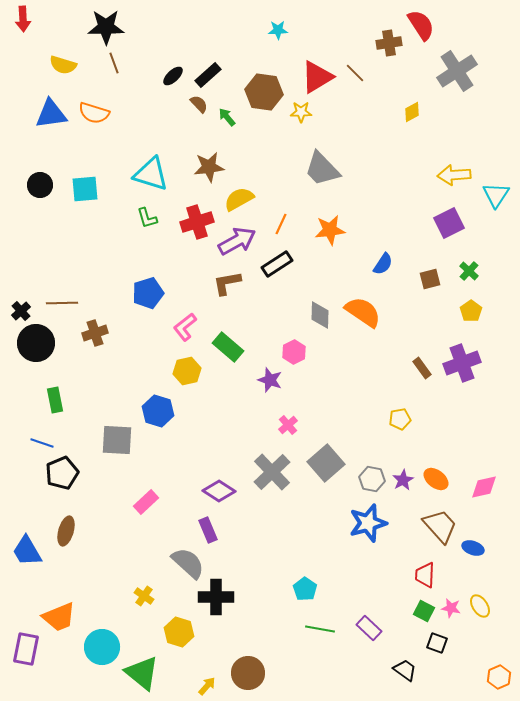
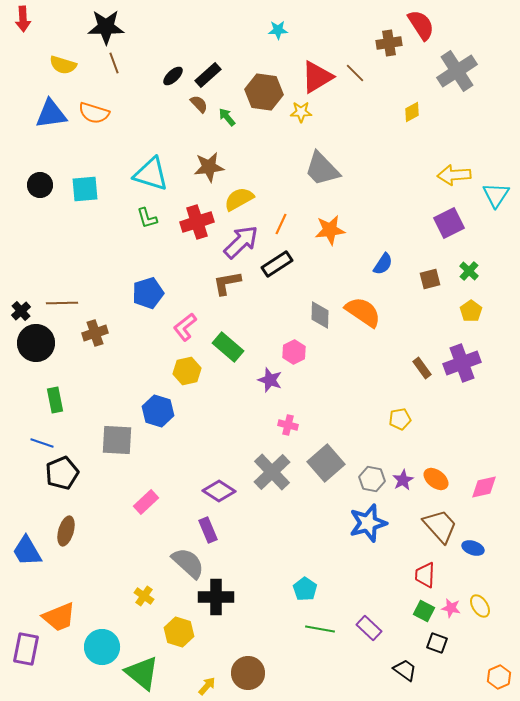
purple arrow at (237, 241): moved 4 px right, 1 px down; rotated 15 degrees counterclockwise
pink cross at (288, 425): rotated 36 degrees counterclockwise
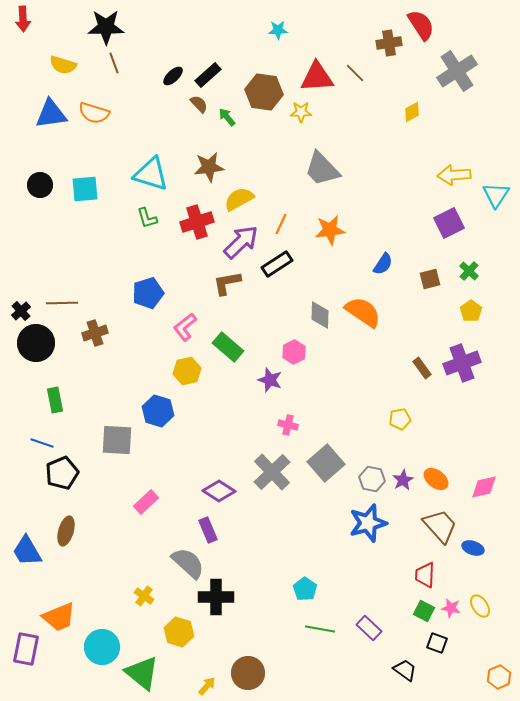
red triangle at (317, 77): rotated 27 degrees clockwise
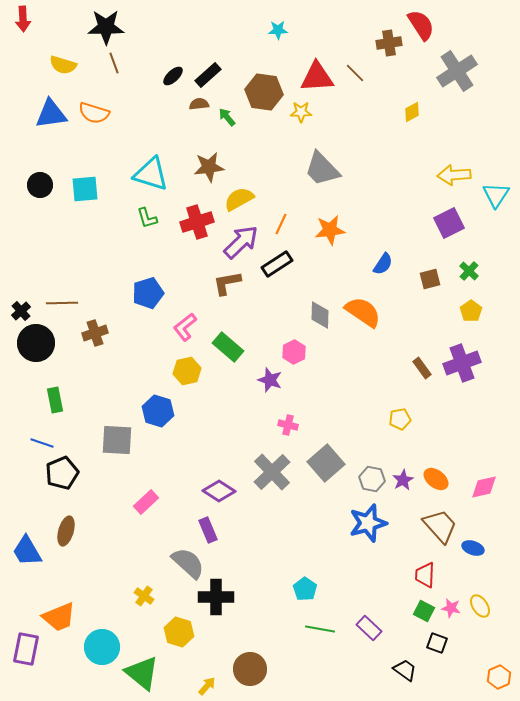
brown semicircle at (199, 104): rotated 54 degrees counterclockwise
brown circle at (248, 673): moved 2 px right, 4 px up
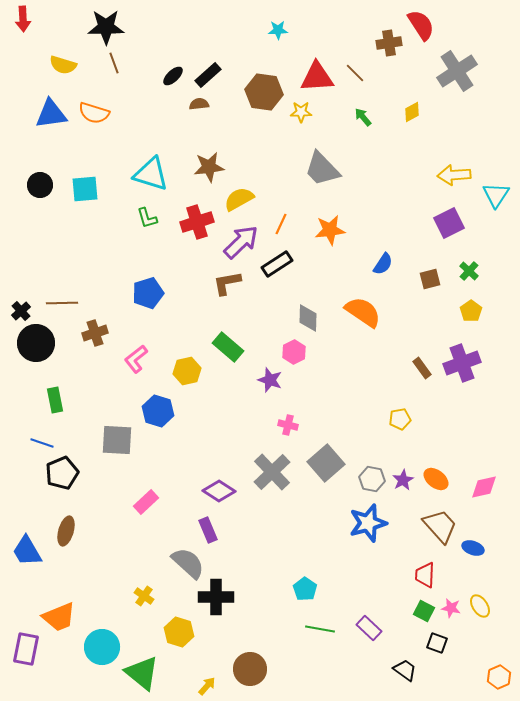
green arrow at (227, 117): moved 136 px right
gray diamond at (320, 315): moved 12 px left, 3 px down
pink L-shape at (185, 327): moved 49 px left, 32 px down
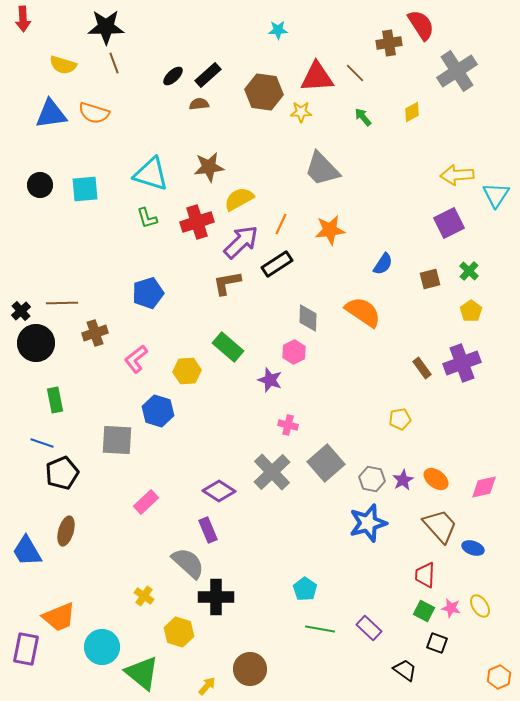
yellow arrow at (454, 175): moved 3 px right
yellow hexagon at (187, 371): rotated 8 degrees clockwise
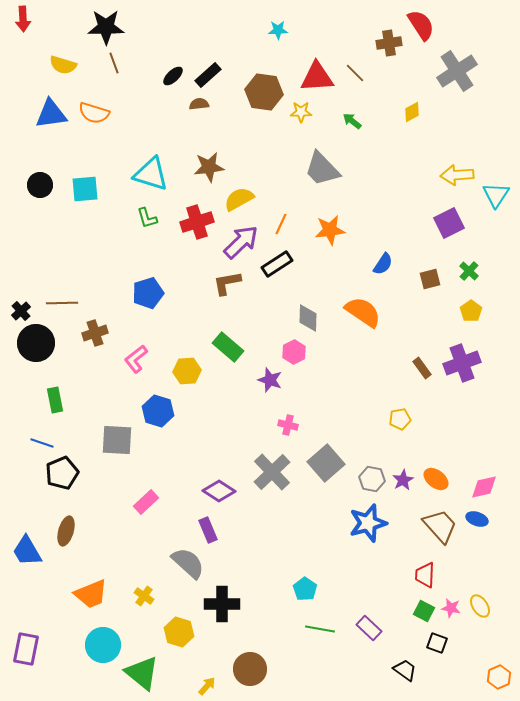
green arrow at (363, 117): moved 11 px left, 4 px down; rotated 12 degrees counterclockwise
blue ellipse at (473, 548): moved 4 px right, 29 px up
black cross at (216, 597): moved 6 px right, 7 px down
orange trapezoid at (59, 617): moved 32 px right, 23 px up
cyan circle at (102, 647): moved 1 px right, 2 px up
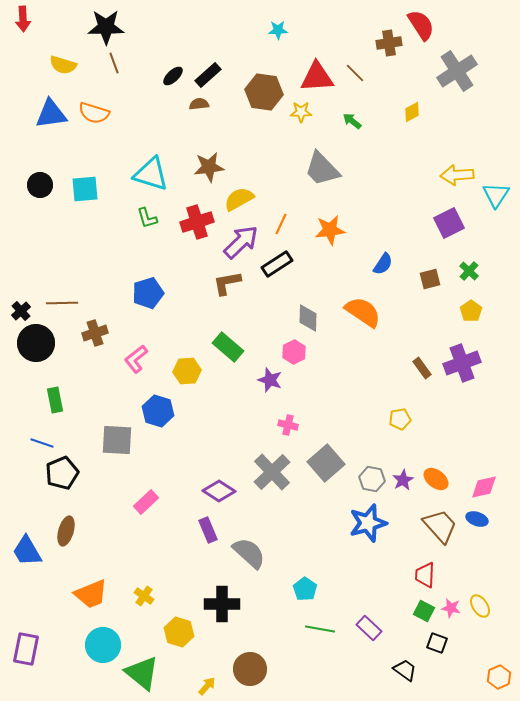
gray semicircle at (188, 563): moved 61 px right, 10 px up
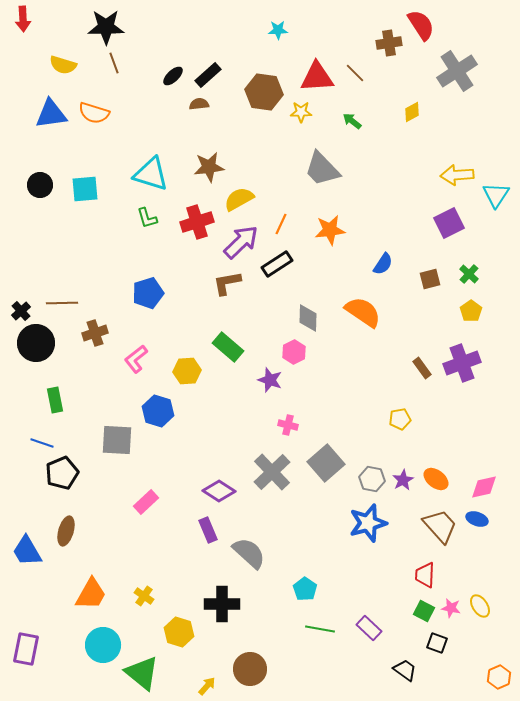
green cross at (469, 271): moved 3 px down
orange trapezoid at (91, 594): rotated 39 degrees counterclockwise
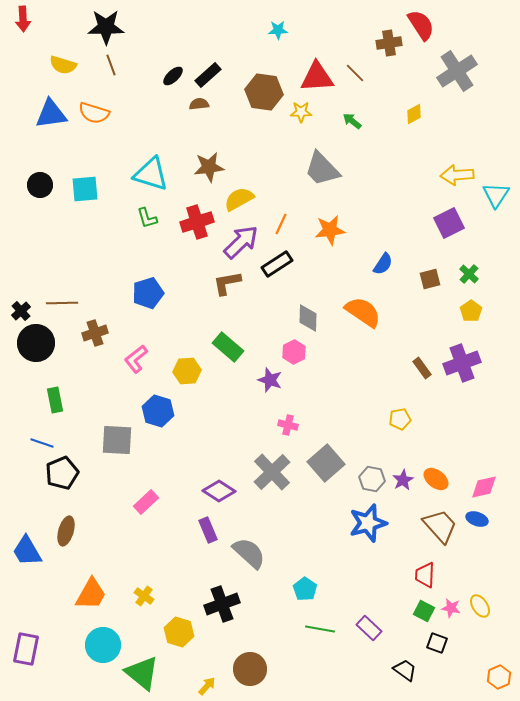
brown line at (114, 63): moved 3 px left, 2 px down
yellow diamond at (412, 112): moved 2 px right, 2 px down
black cross at (222, 604): rotated 20 degrees counterclockwise
